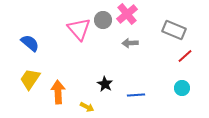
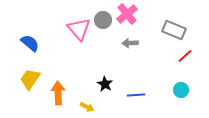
cyan circle: moved 1 px left, 2 px down
orange arrow: moved 1 px down
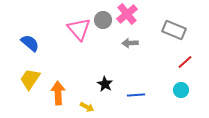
red line: moved 6 px down
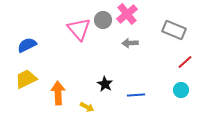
blue semicircle: moved 3 px left, 2 px down; rotated 66 degrees counterclockwise
yellow trapezoid: moved 4 px left; rotated 30 degrees clockwise
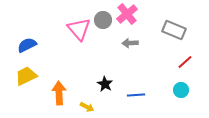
yellow trapezoid: moved 3 px up
orange arrow: moved 1 px right
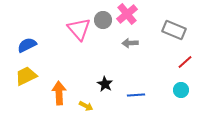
yellow arrow: moved 1 px left, 1 px up
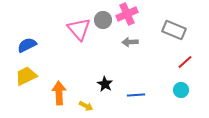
pink cross: rotated 15 degrees clockwise
gray arrow: moved 1 px up
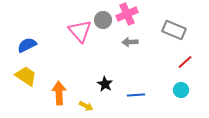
pink triangle: moved 1 px right, 2 px down
yellow trapezoid: rotated 60 degrees clockwise
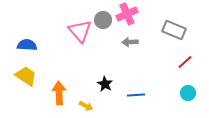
blue semicircle: rotated 30 degrees clockwise
cyan circle: moved 7 px right, 3 px down
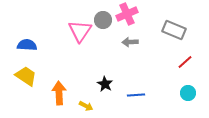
pink triangle: rotated 15 degrees clockwise
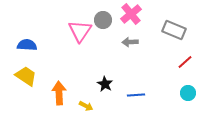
pink cross: moved 4 px right; rotated 15 degrees counterclockwise
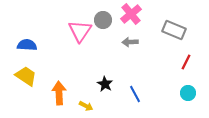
red line: moved 1 px right; rotated 21 degrees counterclockwise
blue line: moved 1 px left, 1 px up; rotated 66 degrees clockwise
